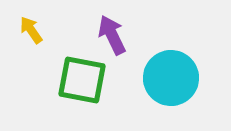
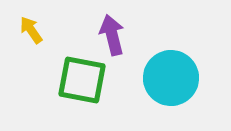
purple arrow: rotated 12 degrees clockwise
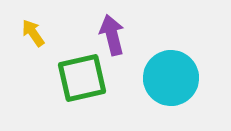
yellow arrow: moved 2 px right, 3 px down
green square: moved 2 px up; rotated 24 degrees counterclockwise
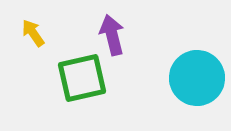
cyan circle: moved 26 px right
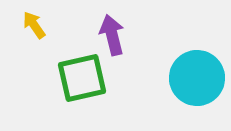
yellow arrow: moved 1 px right, 8 px up
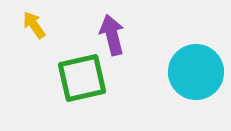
cyan circle: moved 1 px left, 6 px up
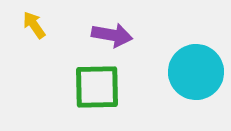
purple arrow: rotated 114 degrees clockwise
green square: moved 15 px right, 9 px down; rotated 12 degrees clockwise
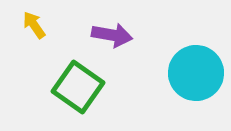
cyan circle: moved 1 px down
green square: moved 19 px left; rotated 36 degrees clockwise
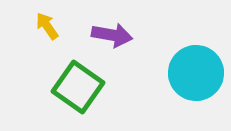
yellow arrow: moved 13 px right, 1 px down
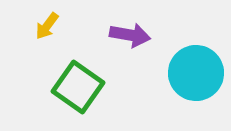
yellow arrow: rotated 108 degrees counterclockwise
purple arrow: moved 18 px right
